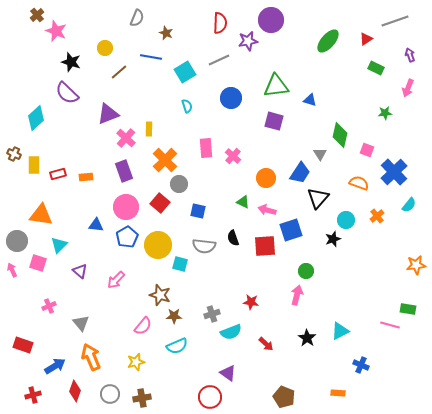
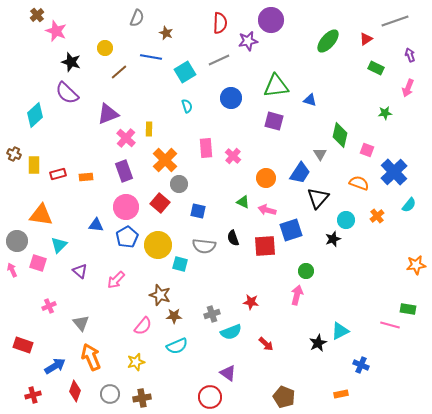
cyan diamond at (36, 118): moved 1 px left, 3 px up
black star at (307, 338): moved 11 px right, 5 px down; rotated 12 degrees clockwise
orange rectangle at (338, 393): moved 3 px right, 1 px down; rotated 16 degrees counterclockwise
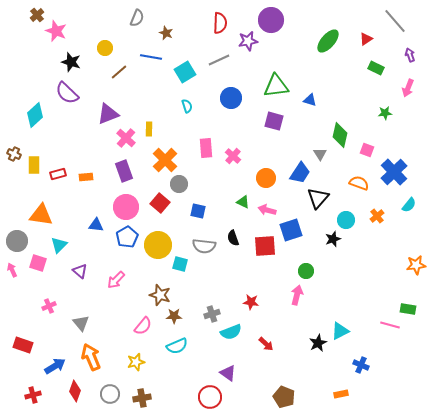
gray line at (395, 21): rotated 68 degrees clockwise
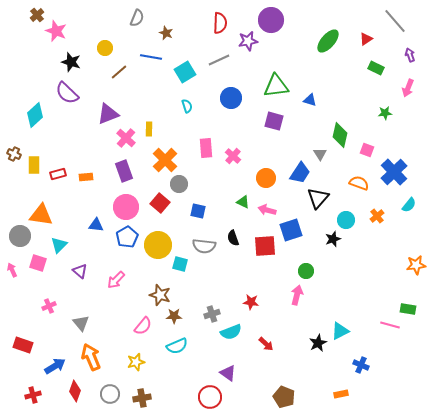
gray circle at (17, 241): moved 3 px right, 5 px up
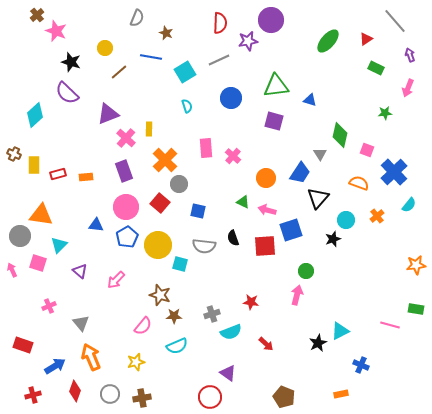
green rectangle at (408, 309): moved 8 px right
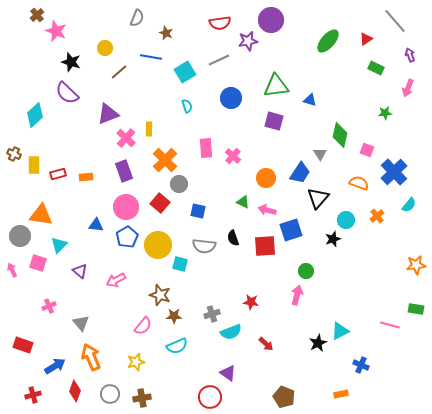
red semicircle at (220, 23): rotated 80 degrees clockwise
pink arrow at (116, 280): rotated 18 degrees clockwise
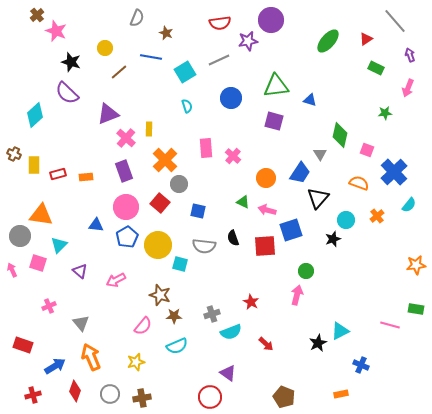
red star at (251, 302): rotated 21 degrees clockwise
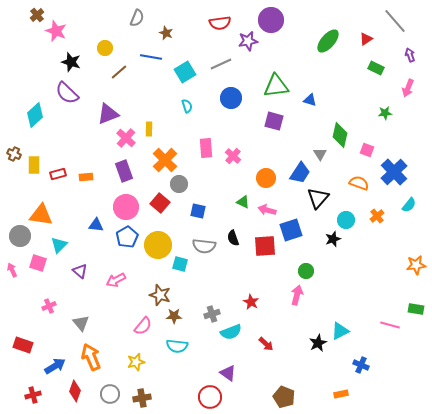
gray line at (219, 60): moved 2 px right, 4 px down
cyan semicircle at (177, 346): rotated 30 degrees clockwise
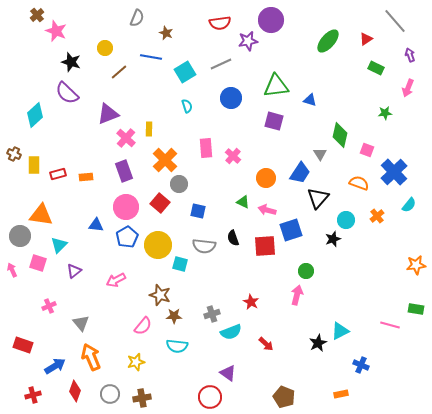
purple triangle at (80, 271): moved 6 px left; rotated 42 degrees clockwise
